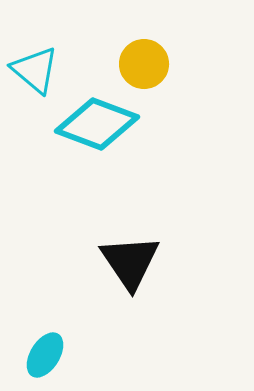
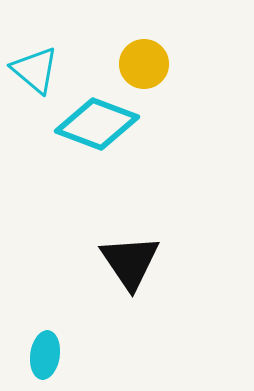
cyan ellipse: rotated 24 degrees counterclockwise
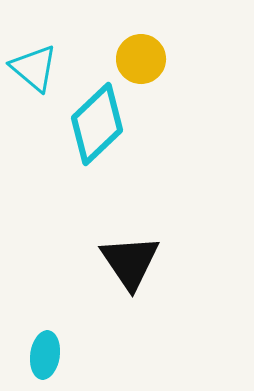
yellow circle: moved 3 px left, 5 px up
cyan triangle: moved 1 px left, 2 px up
cyan diamond: rotated 64 degrees counterclockwise
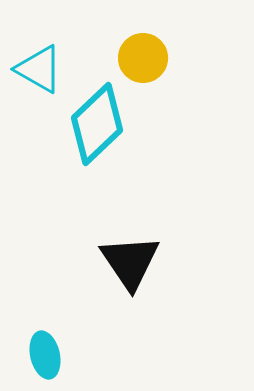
yellow circle: moved 2 px right, 1 px up
cyan triangle: moved 5 px right, 1 px down; rotated 10 degrees counterclockwise
cyan ellipse: rotated 21 degrees counterclockwise
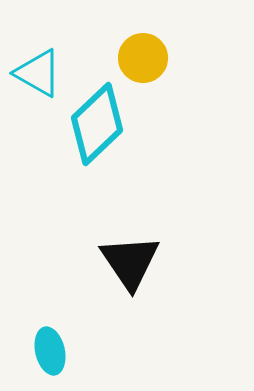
cyan triangle: moved 1 px left, 4 px down
cyan ellipse: moved 5 px right, 4 px up
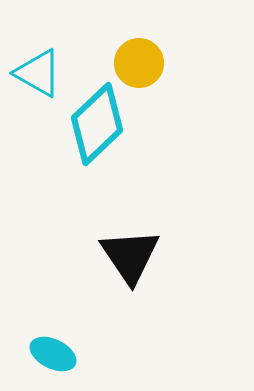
yellow circle: moved 4 px left, 5 px down
black triangle: moved 6 px up
cyan ellipse: moved 3 px right, 3 px down; rotated 51 degrees counterclockwise
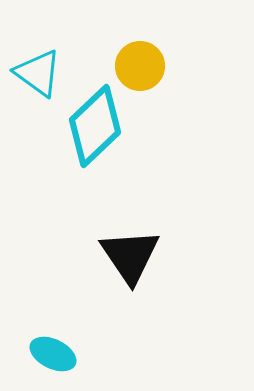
yellow circle: moved 1 px right, 3 px down
cyan triangle: rotated 6 degrees clockwise
cyan diamond: moved 2 px left, 2 px down
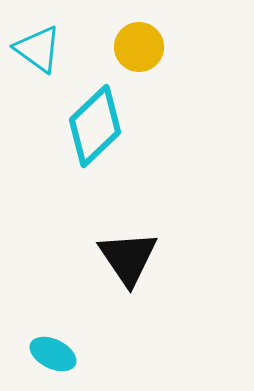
yellow circle: moved 1 px left, 19 px up
cyan triangle: moved 24 px up
black triangle: moved 2 px left, 2 px down
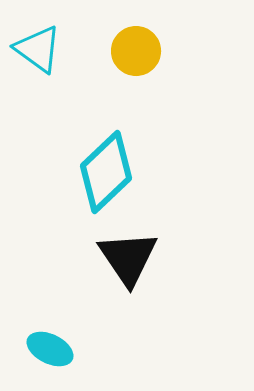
yellow circle: moved 3 px left, 4 px down
cyan diamond: moved 11 px right, 46 px down
cyan ellipse: moved 3 px left, 5 px up
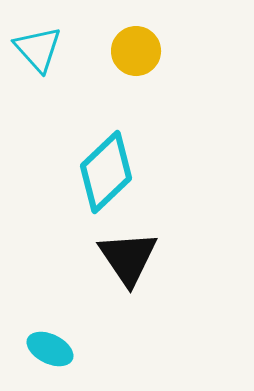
cyan triangle: rotated 12 degrees clockwise
